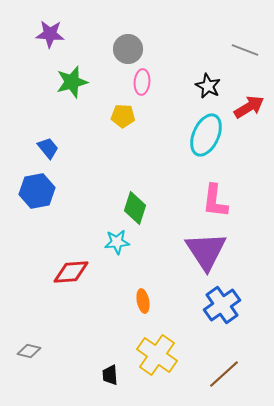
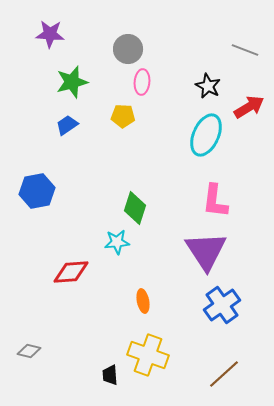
blue trapezoid: moved 19 px right, 23 px up; rotated 85 degrees counterclockwise
yellow cross: moved 9 px left; rotated 15 degrees counterclockwise
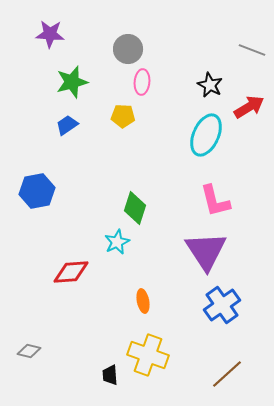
gray line: moved 7 px right
black star: moved 2 px right, 1 px up
pink L-shape: rotated 21 degrees counterclockwise
cyan star: rotated 20 degrees counterclockwise
brown line: moved 3 px right
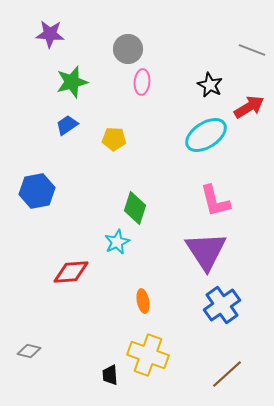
yellow pentagon: moved 9 px left, 23 px down
cyan ellipse: rotated 33 degrees clockwise
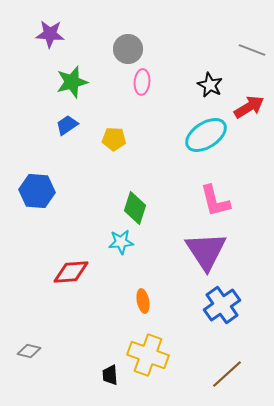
blue hexagon: rotated 16 degrees clockwise
cyan star: moved 4 px right; rotated 20 degrees clockwise
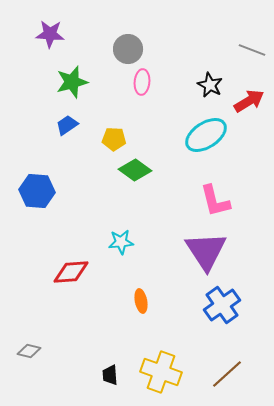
red arrow: moved 6 px up
green diamond: moved 38 px up; rotated 72 degrees counterclockwise
orange ellipse: moved 2 px left
yellow cross: moved 13 px right, 17 px down
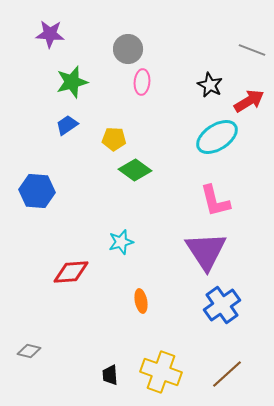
cyan ellipse: moved 11 px right, 2 px down
cyan star: rotated 10 degrees counterclockwise
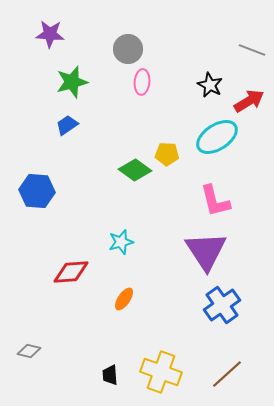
yellow pentagon: moved 53 px right, 15 px down
orange ellipse: moved 17 px left, 2 px up; rotated 45 degrees clockwise
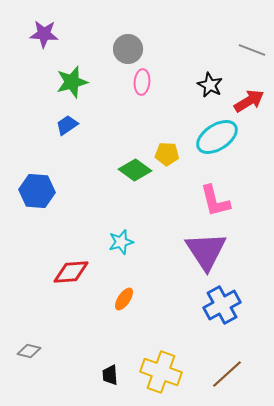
purple star: moved 6 px left
blue cross: rotated 6 degrees clockwise
